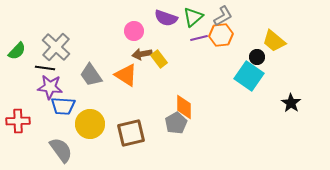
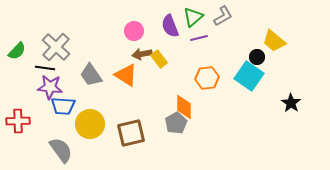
purple semicircle: moved 4 px right, 8 px down; rotated 50 degrees clockwise
orange hexagon: moved 14 px left, 43 px down
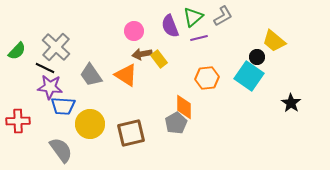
black line: rotated 18 degrees clockwise
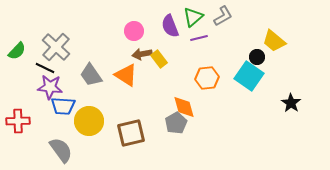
orange diamond: rotated 15 degrees counterclockwise
yellow circle: moved 1 px left, 3 px up
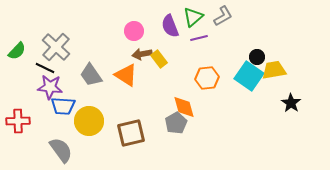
yellow trapezoid: moved 29 px down; rotated 130 degrees clockwise
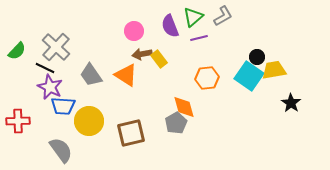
purple star: rotated 20 degrees clockwise
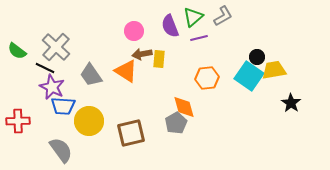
green semicircle: rotated 84 degrees clockwise
yellow rectangle: rotated 42 degrees clockwise
orange triangle: moved 4 px up
purple star: moved 2 px right
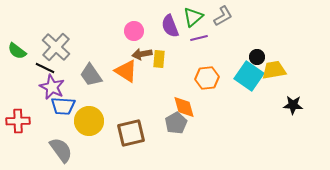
black star: moved 2 px right, 2 px down; rotated 30 degrees counterclockwise
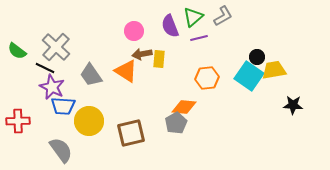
orange diamond: rotated 70 degrees counterclockwise
